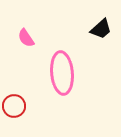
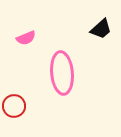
pink semicircle: rotated 78 degrees counterclockwise
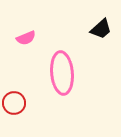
red circle: moved 3 px up
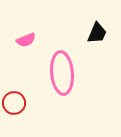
black trapezoid: moved 4 px left, 4 px down; rotated 25 degrees counterclockwise
pink semicircle: moved 2 px down
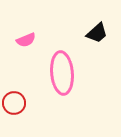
black trapezoid: rotated 25 degrees clockwise
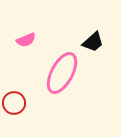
black trapezoid: moved 4 px left, 9 px down
pink ellipse: rotated 33 degrees clockwise
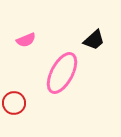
black trapezoid: moved 1 px right, 2 px up
